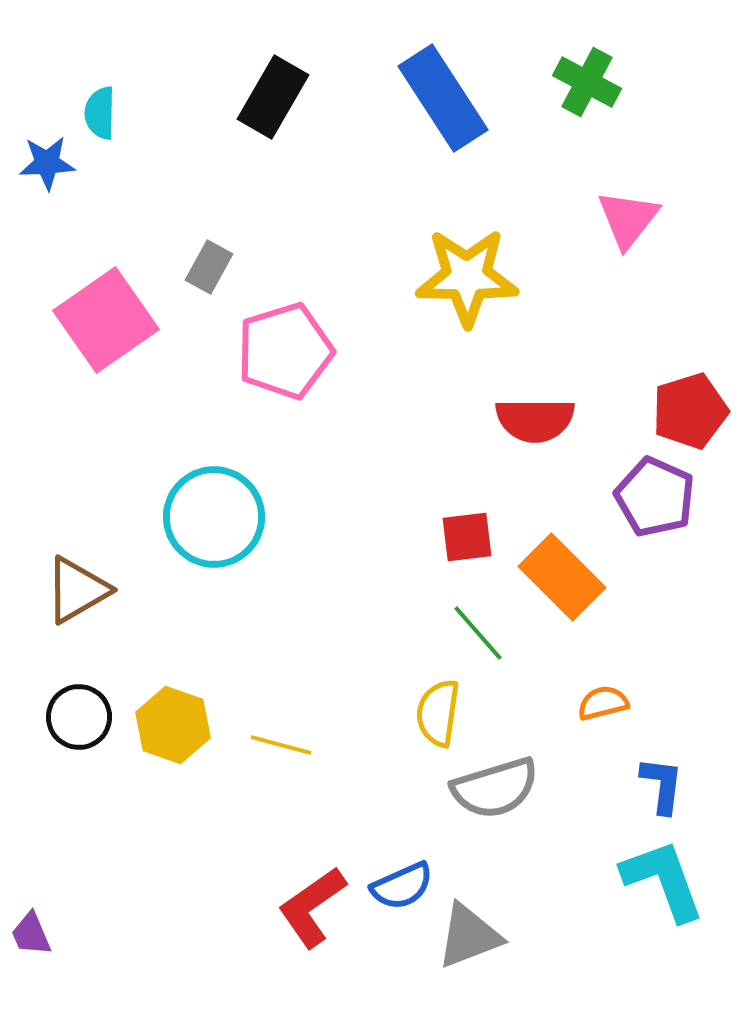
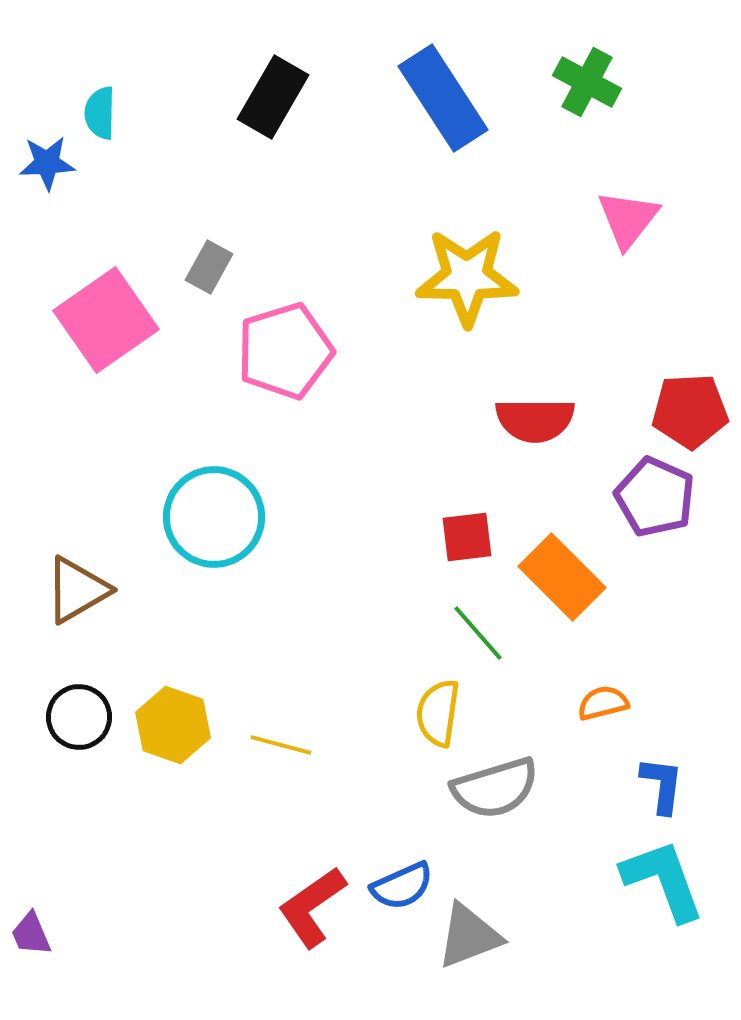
red pentagon: rotated 14 degrees clockwise
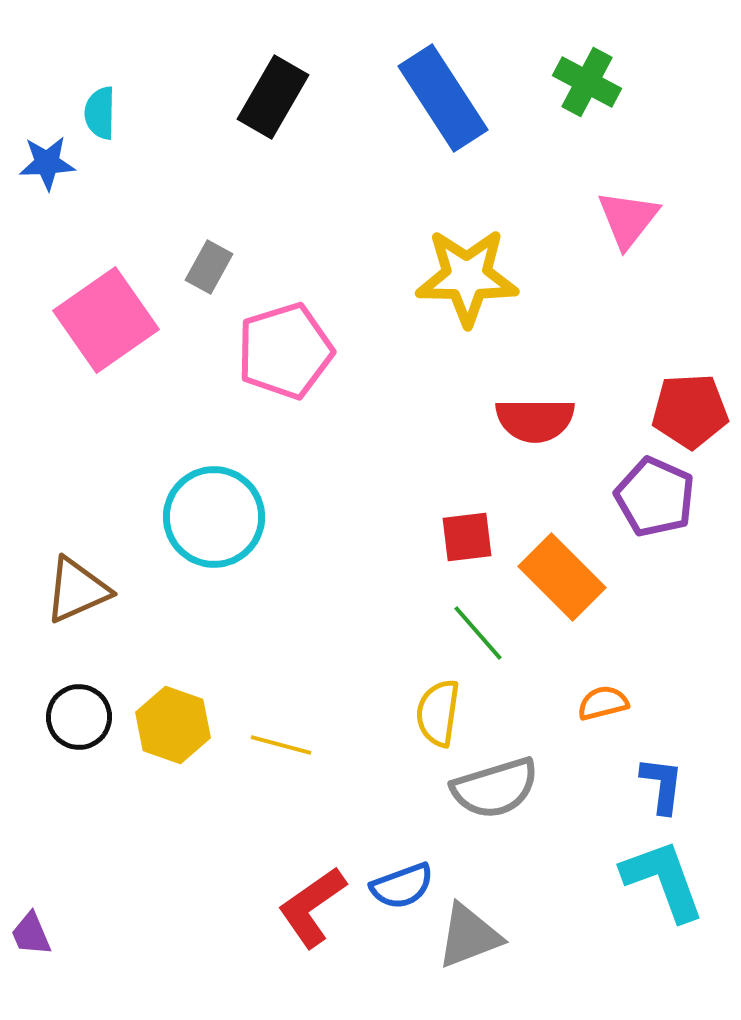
brown triangle: rotated 6 degrees clockwise
blue semicircle: rotated 4 degrees clockwise
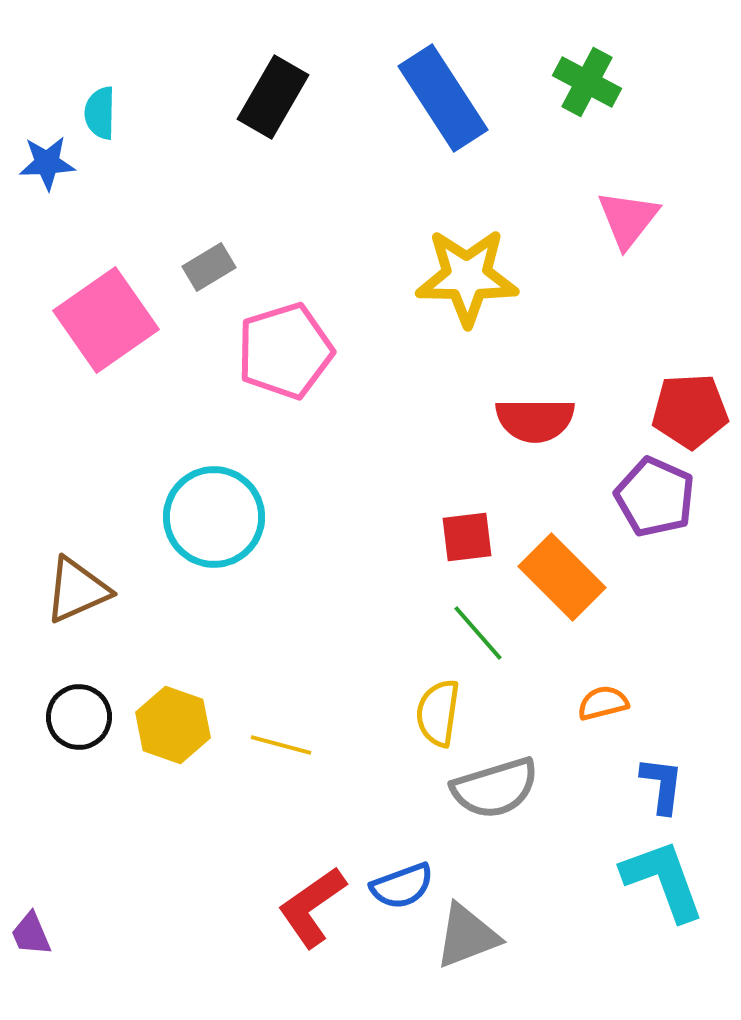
gray rectangle: rotated 30 degrees clockwise
gray triangle: moved 2 px left
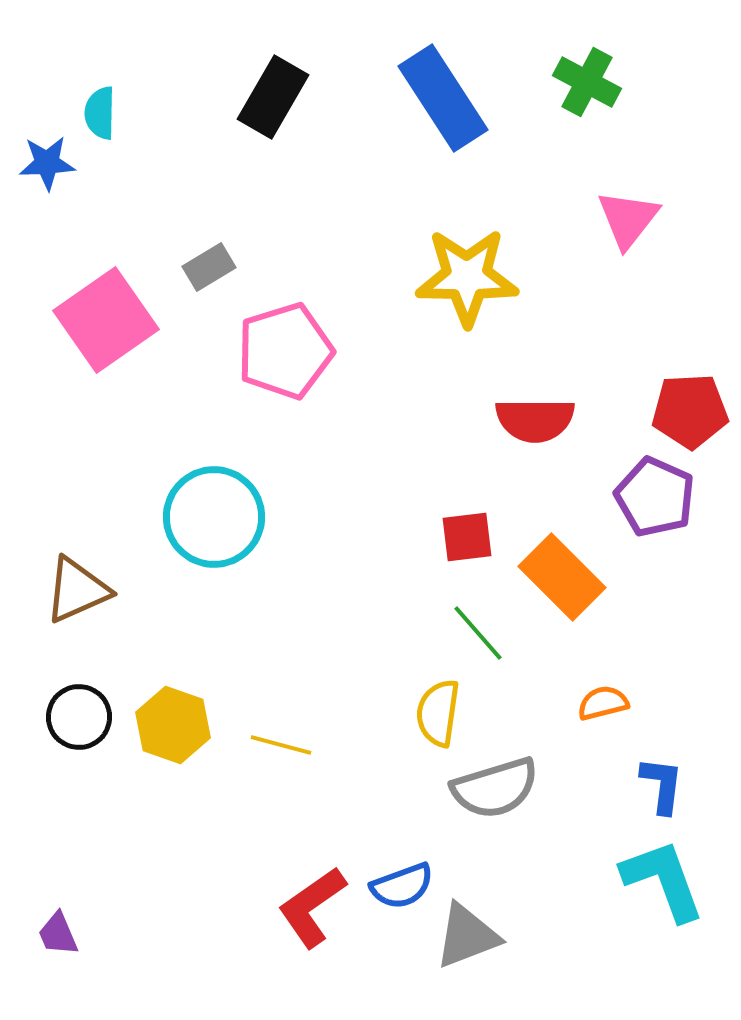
purple trapezoid: moved 27 px right
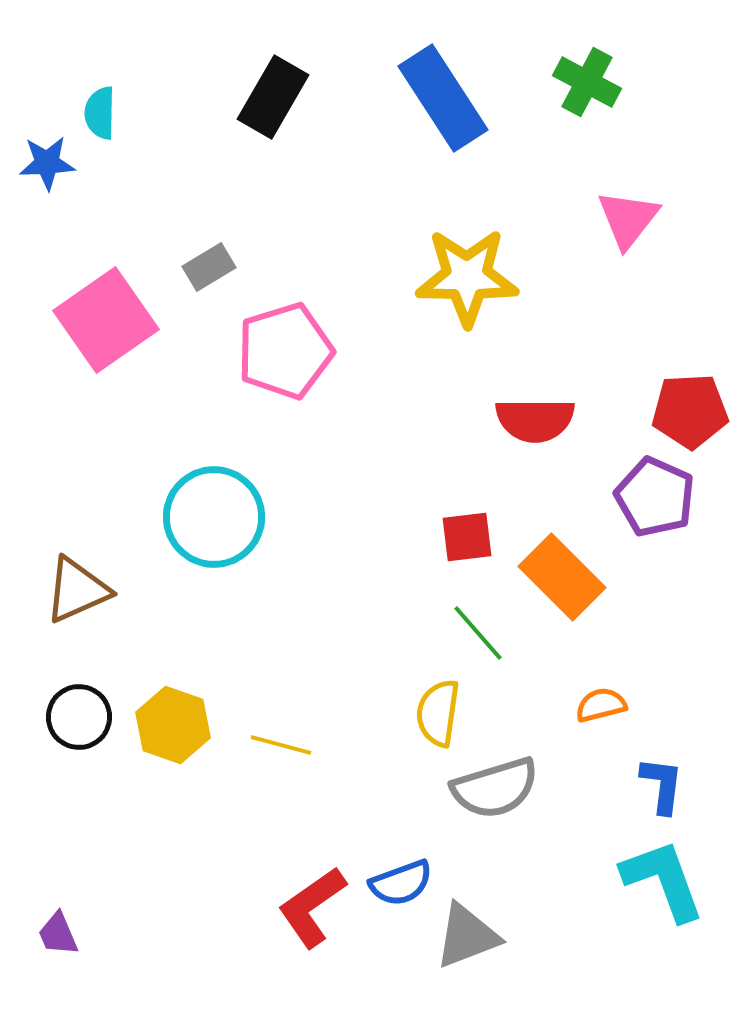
orange semicircle: moved 2 px left, 2 px down
blue semicircle: moved 1 px left, 3 px up
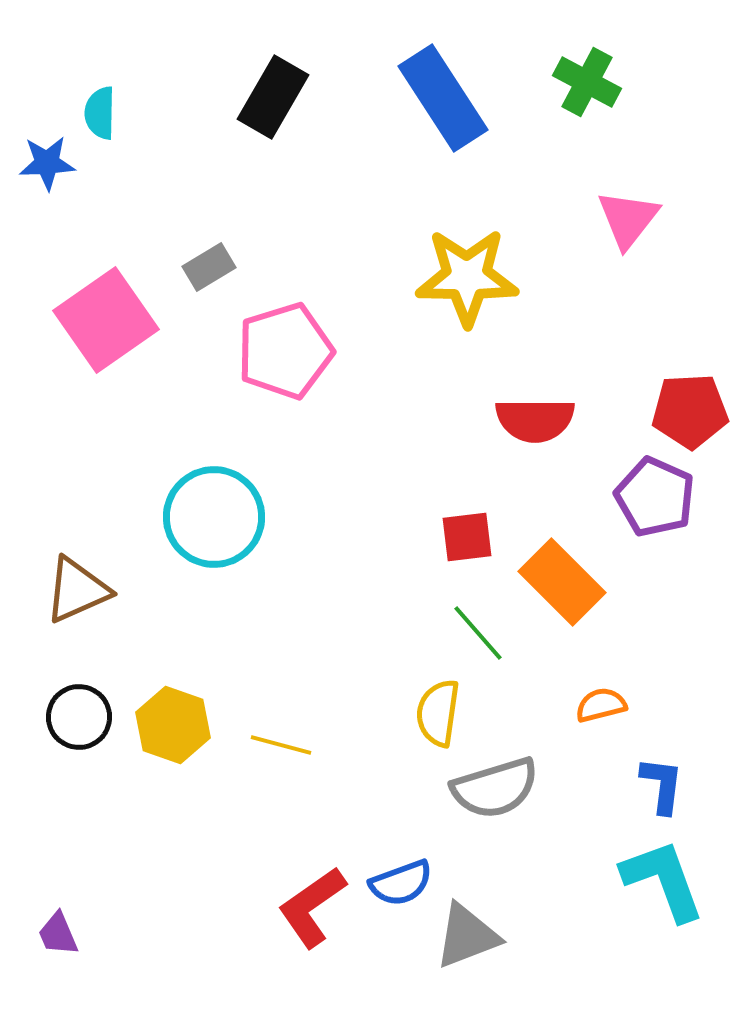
orange rectangle: moved 5 px down
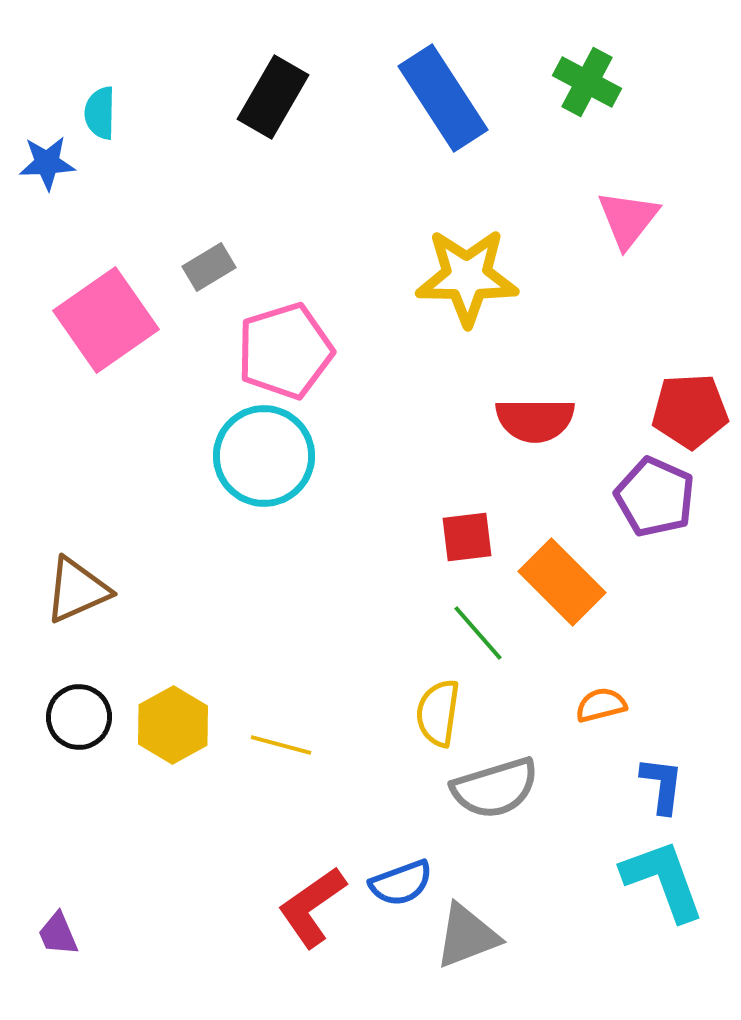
cyan circle: moved 50 px right, 61 px up
yellow hexagon: rotated 12 degrees clockwise
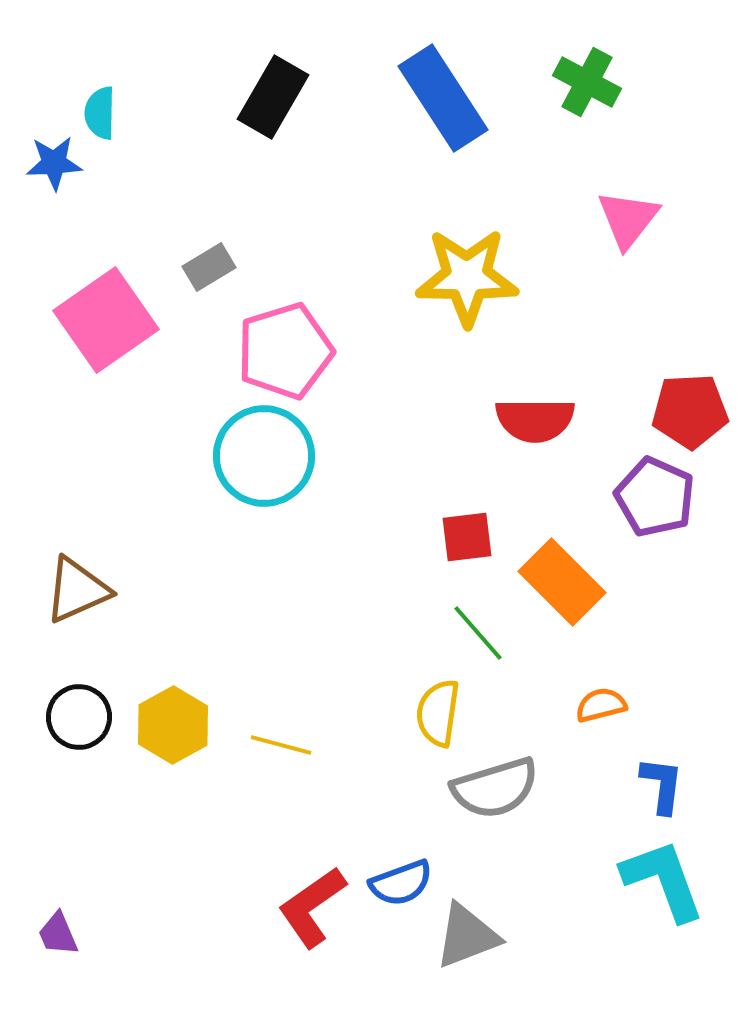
blue star: moved 7 px right
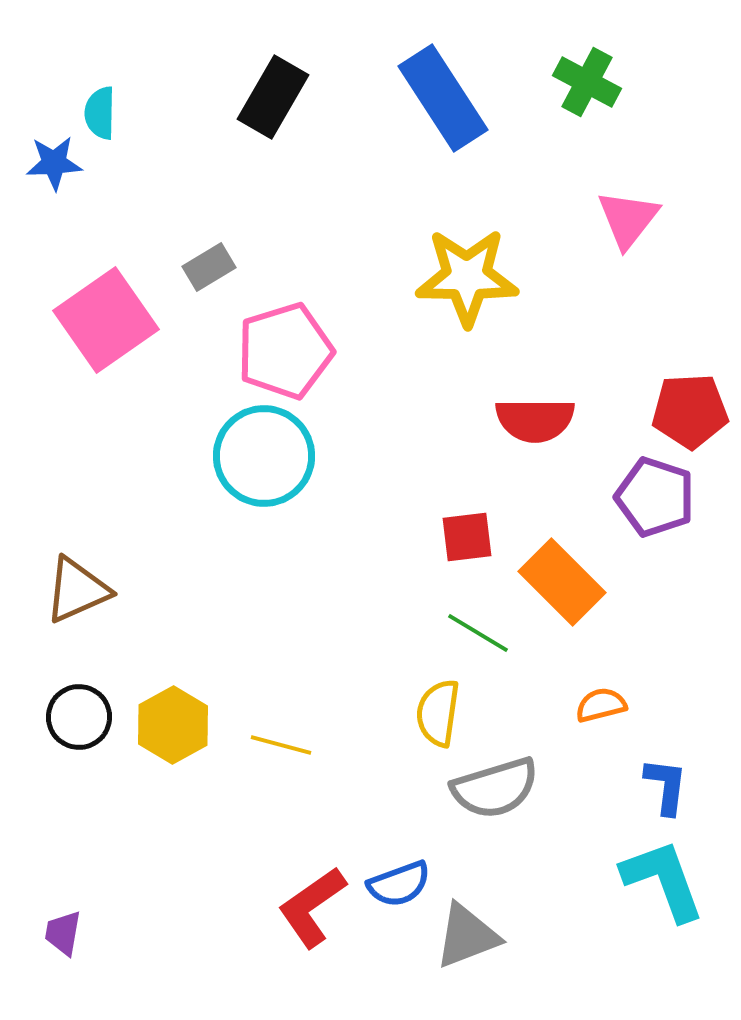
purple pentagon: rotated 6 degrees counterclockwise
green line: rotated 18 degrees counterclockwise
blue L-shape: moved 4 px right, 1 px down
blue semicircle: moved 2 px left, 1 px down
purple trapezoid: moved 5 px right, 1 px up; rotated 33 degrees clockwise
